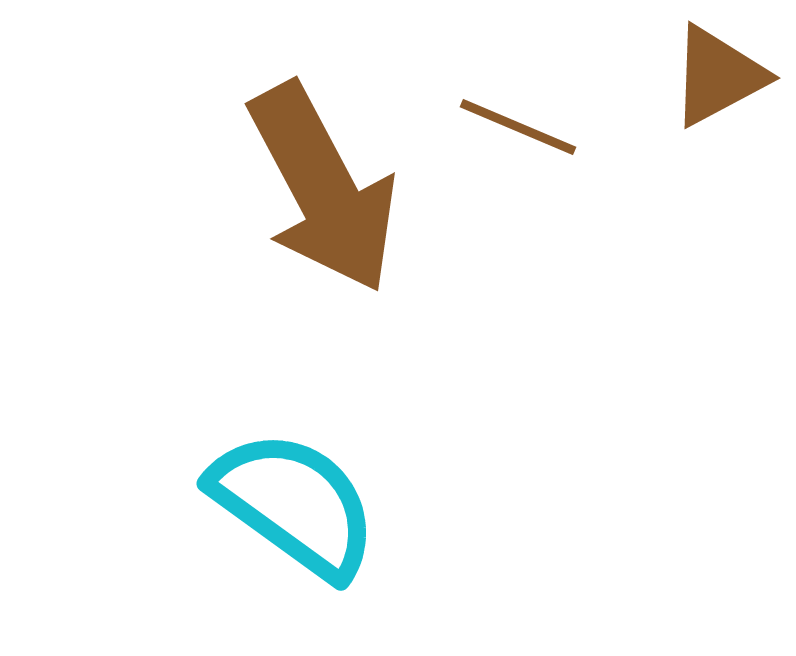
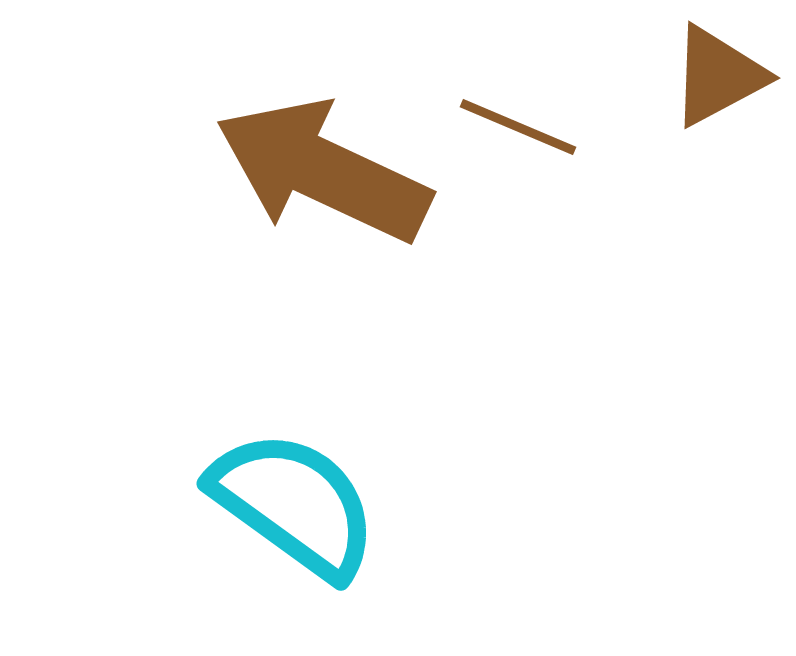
brown arrow: moved 17 px up; rotated 143 degrees clockwise
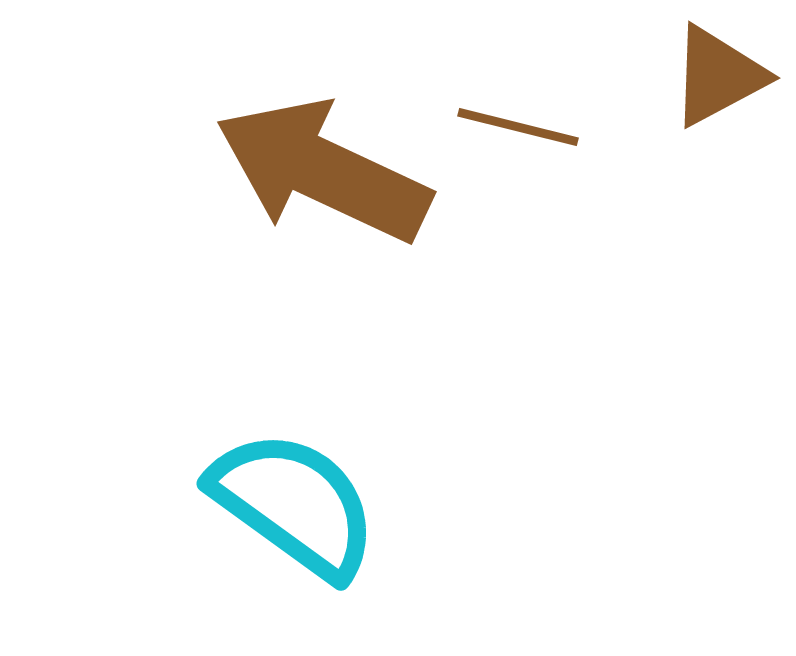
brown line: rotated 9 degrees counterclockwise
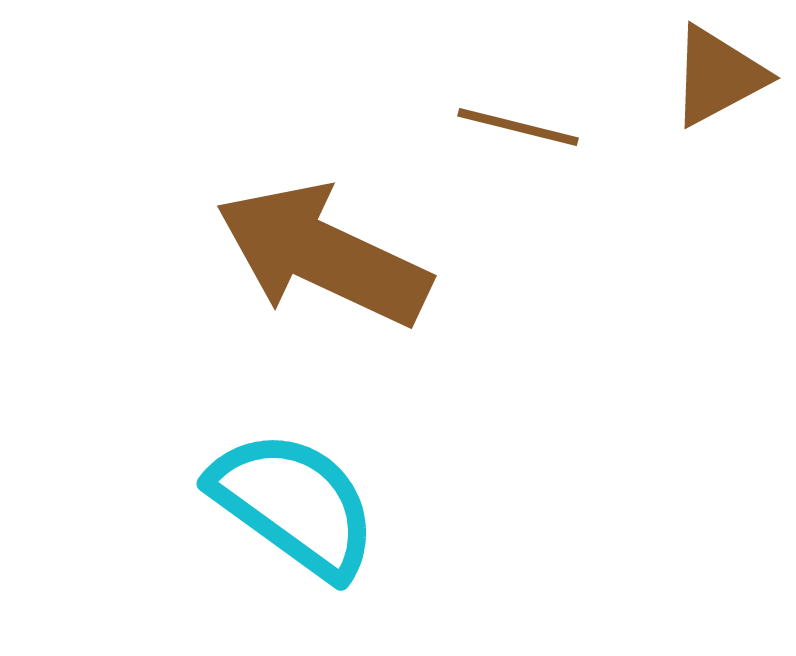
brown arrow: moved 84 px down
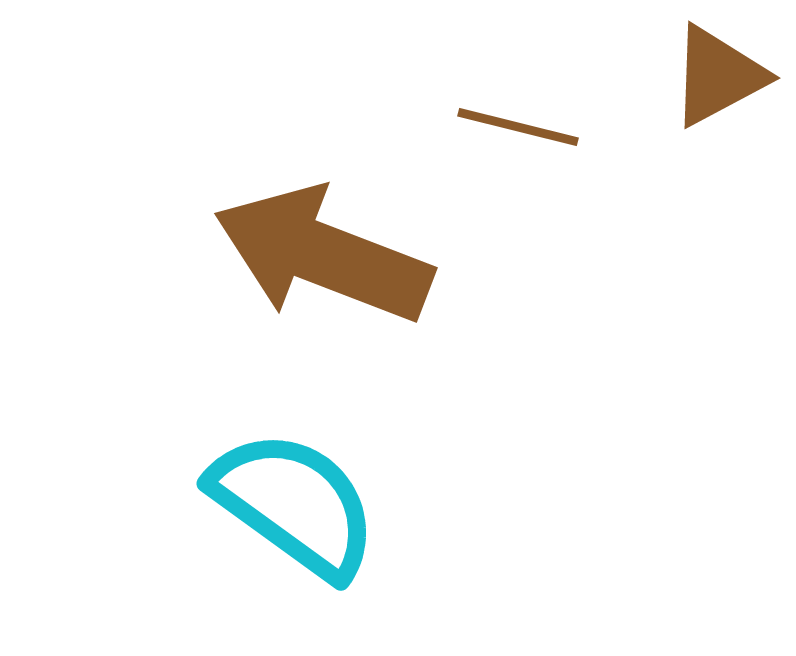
brown arrow: rotated 4 degrees counterclockwise
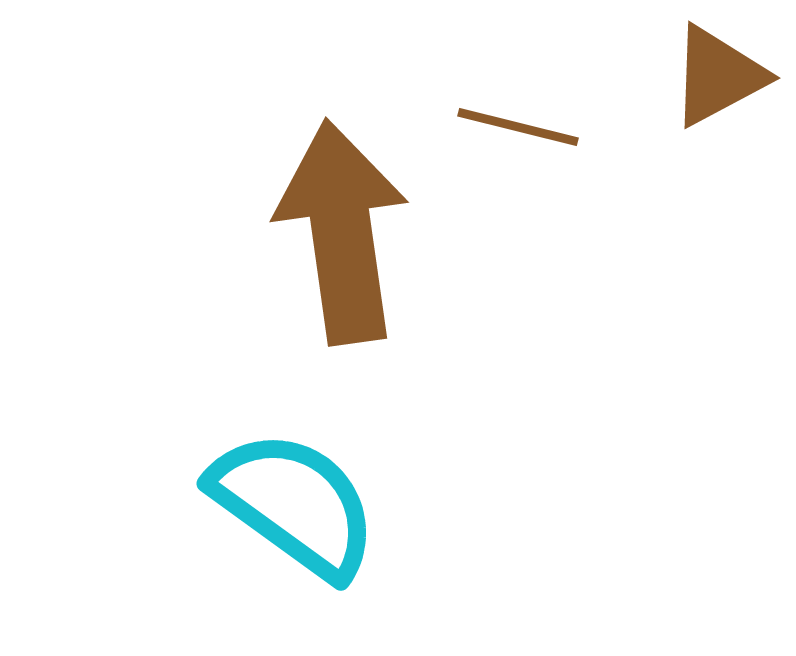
brown arrow: moved 19 px right, 23 px up; rotated 61 degrees clockwise
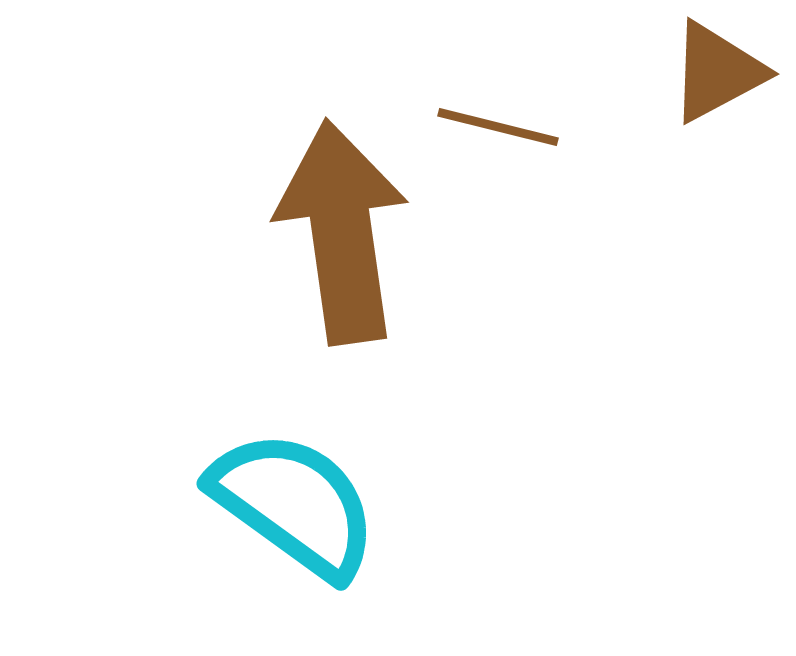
brown triangle: moved 1 px left, 4 px up
brown line: moved 20 px left
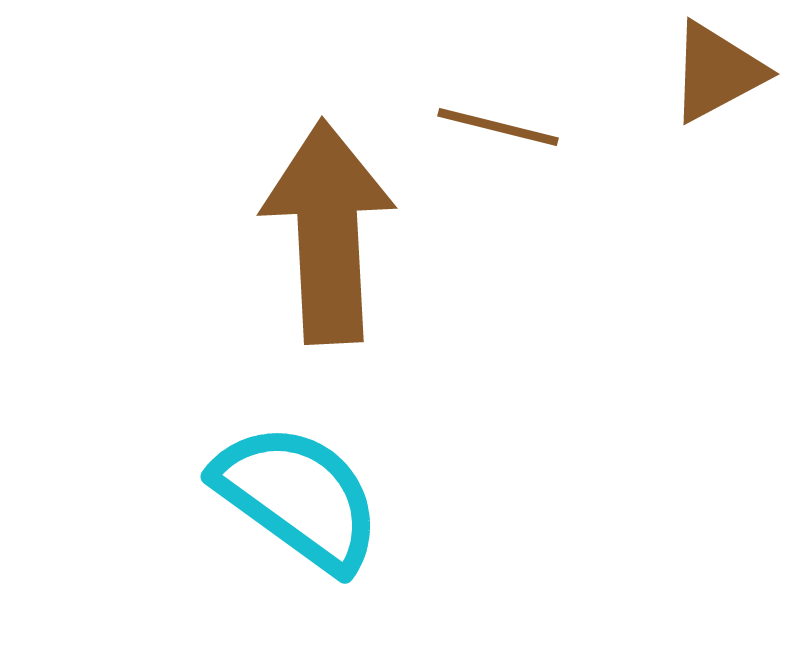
brown arrow: moved 14 px left; rotated 5 degrees clockwise
cyan semicircle: moved 4 px right, 7 px up
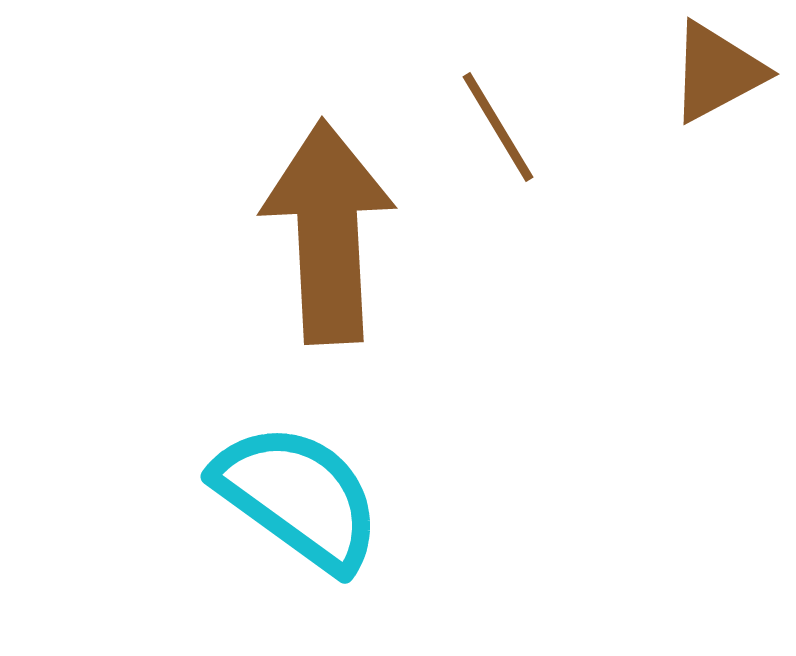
brown line: rotated 45 degrees clockwise
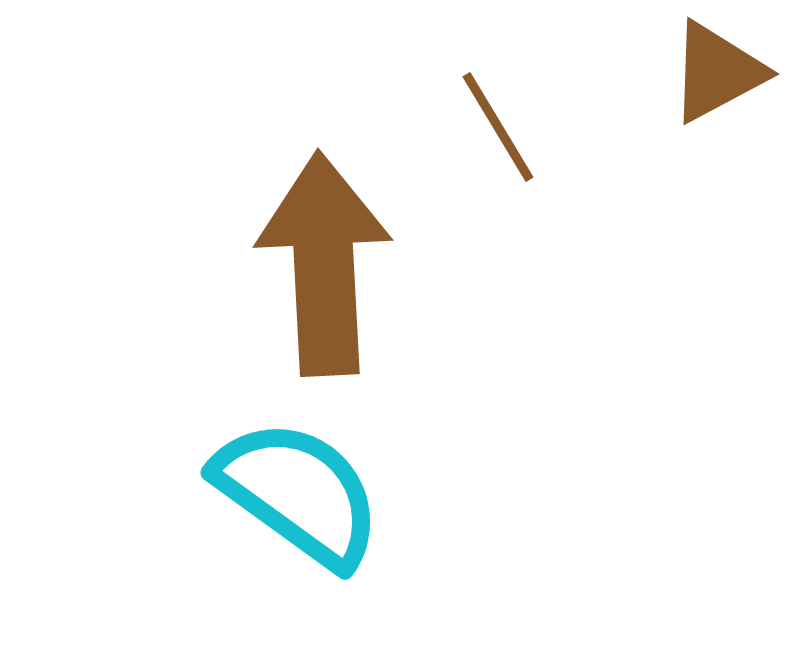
brown arrow: moved 4 px left, 32 px down
cyan semicircle: moved 4 px up
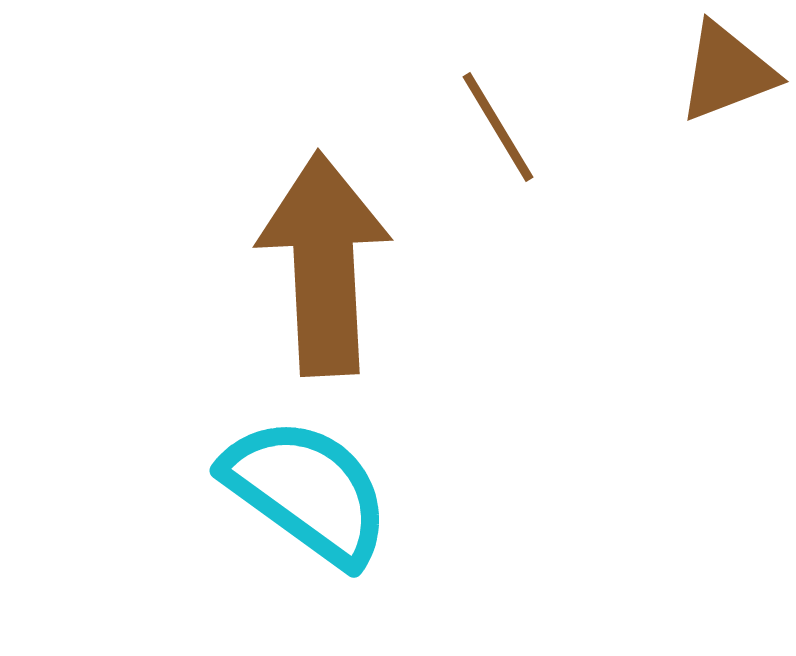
brown triangle: moved 10 px right; rotated 7 degrees clockwise
cyan semicircle: moved 9 px right, 2 px up
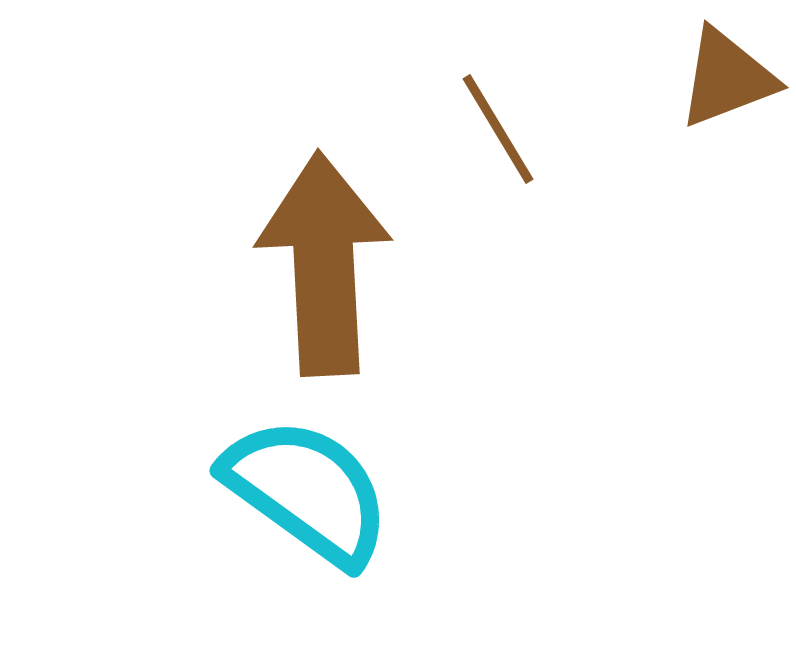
brown triangle: moved 6 px down
brown line: moved 2 px down
